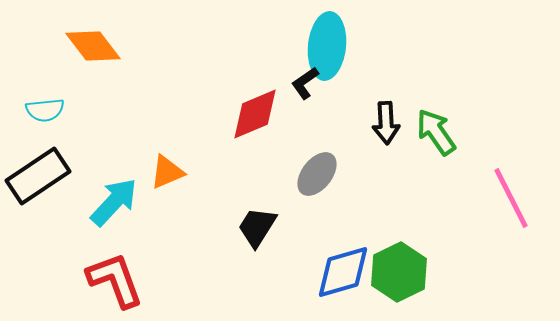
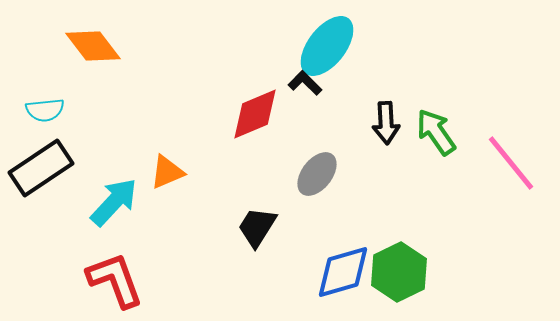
cyan ellipse: rotated 32 degrees clockwise
black L-shape: rotated 80 degrees clockwise
black rectangle: moved 3 px right, 8 px up
pink line: moved 35 px up; rotated 12 degrees counterclockwise
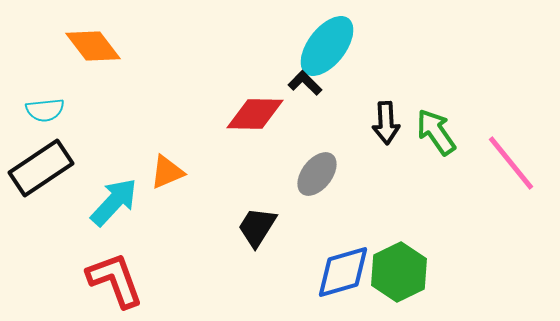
red diamond: rotated 24 degrees clockwise
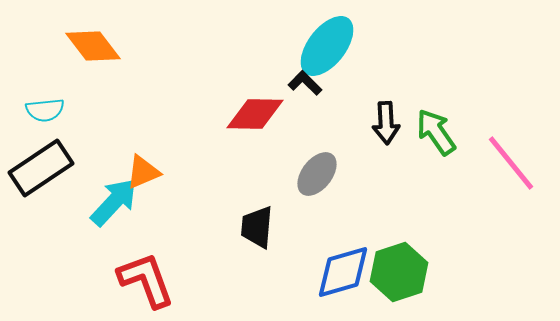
orange triangle: moved 24 px left
black trapezoid: rotated 27 degrees counterclockwise
green hexagon: rotated 8 degrees clockwise
red L-shape: moved 31 px right
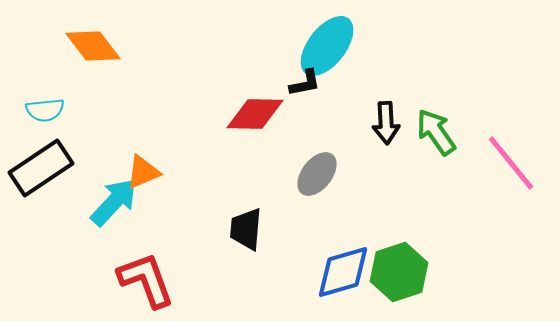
black L-shape: rotated 124 degrees clockwise
black trapezoid: moved 11 px left, 2 px down
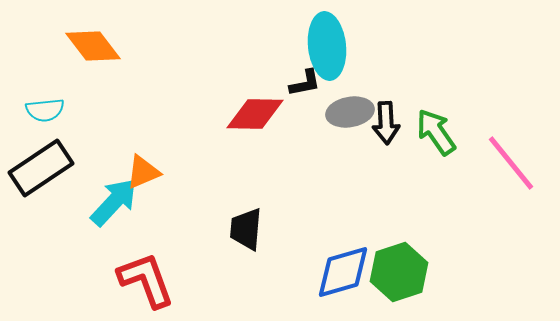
cyan ellipse: rotated 44 degrees counterclockwise
gray ellipse: moved 33 px right, 62 px up; rotated 42 degrees clockwise
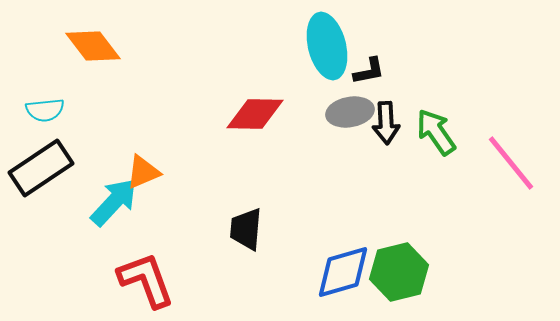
cyan ellipse: rotated 8 degrees counterclockwise
black L-shape: moved 64 px right, 12 px up
green hexagon: rotated 4 degrees clockwise
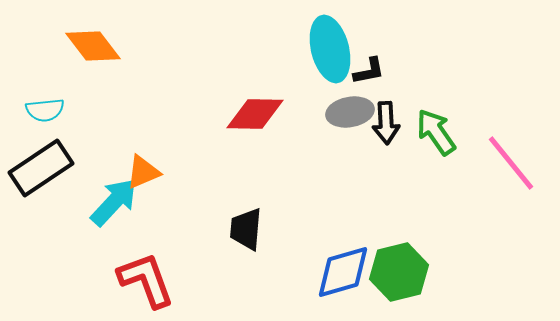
cyan ellipse: moved 3 px right, 3 px down
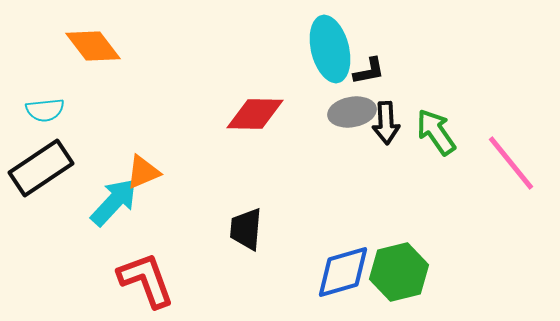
gray ellipse: moved 2 px right
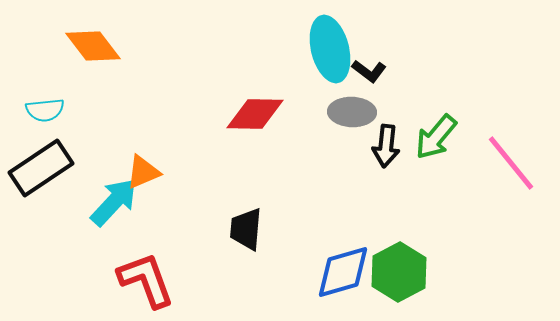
black L-shape: rotated 48 degrees clockwise
gray ellipse: rotated 12 degrees clockwise
black arrow: moved 23 px down; rotated 9 degrees clockwise
green arrow: moved 5 px down; rotated 105 degrees counterclockwise
green hexagon: rotated 14 degrees counterclockwise
